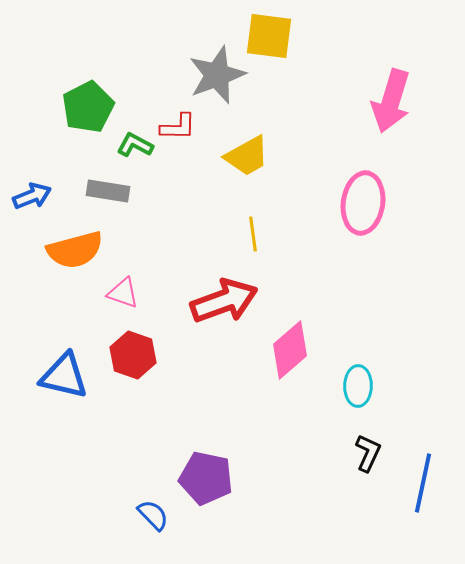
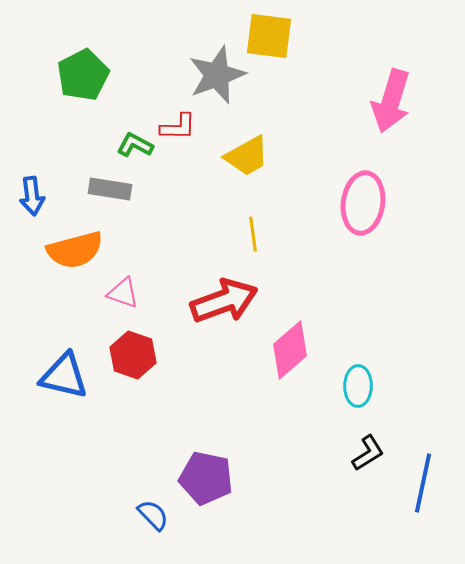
green pentagon: moved 5 px left, 32 px up
gray rectangle: moved 2 px right, 2 px up
blue arrow: rotated 105 degrees clockwise
black L-shape: rotated 33 degrees clockwise
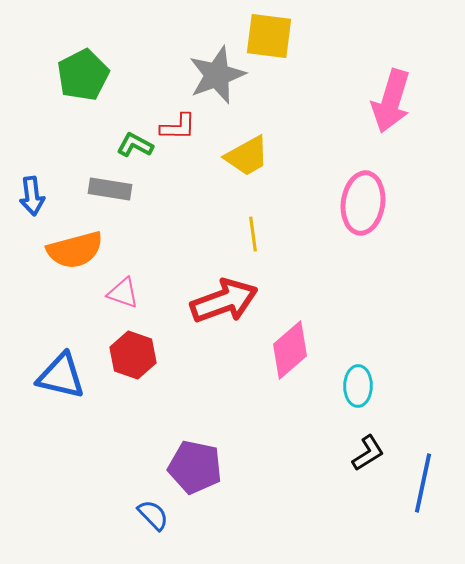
blue triangle: moved 3 px left
purple pentagon: moved 11 px left, 11 px up
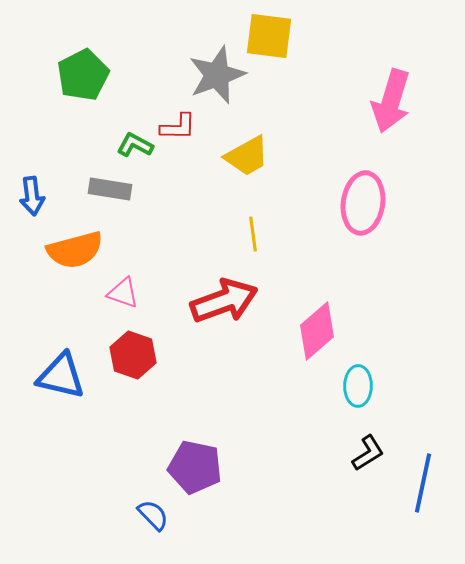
pink diamond: moved 27 px right, 19 px up
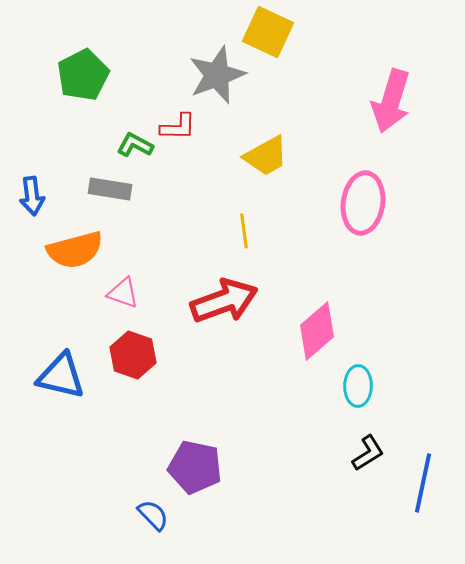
yellow square: moved 1 px left, 4 px up; rotated 18 degrees clockwise
yellow trapezoid: moved 19 px right
yellow line: moved 9 px left, 3 px up
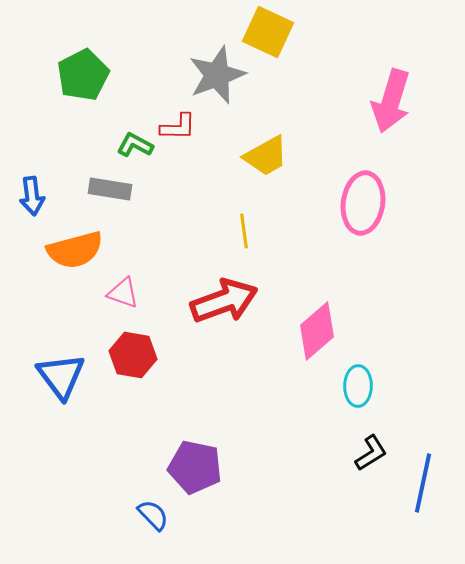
red hexagon: rotated 9 degrees counterclockwise
blue triangle: rotated 40 degrees clockwise
black L-shape: moved 3 px right
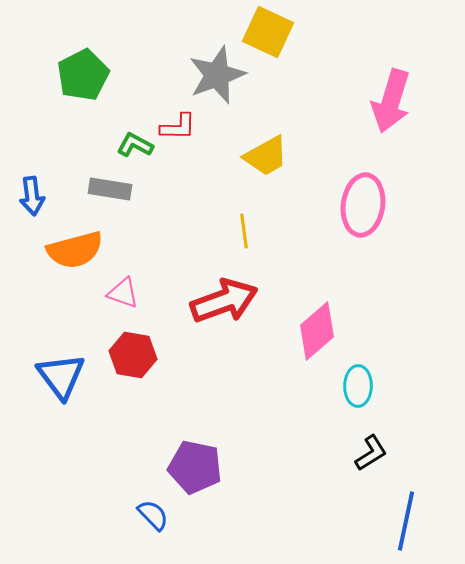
pink ellipse: moved 2 px down
blue line: moved 17 px left, 38 px down
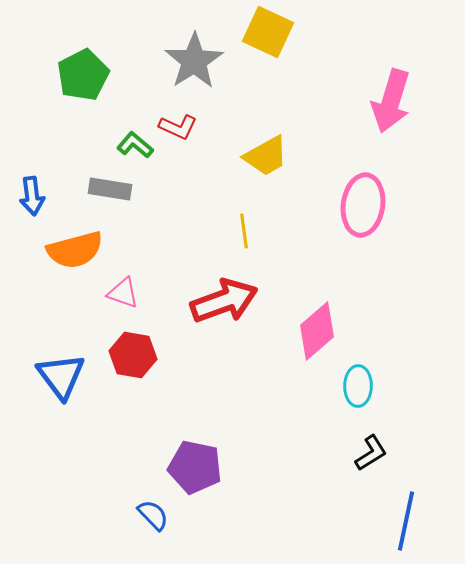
gray star: moved 23 px left, 14 px up; rotated 12 degrees counterclockwise
red L-shape: rotated 24 degrees clockwise
green L-shape: rotated 12 degrees clockwise
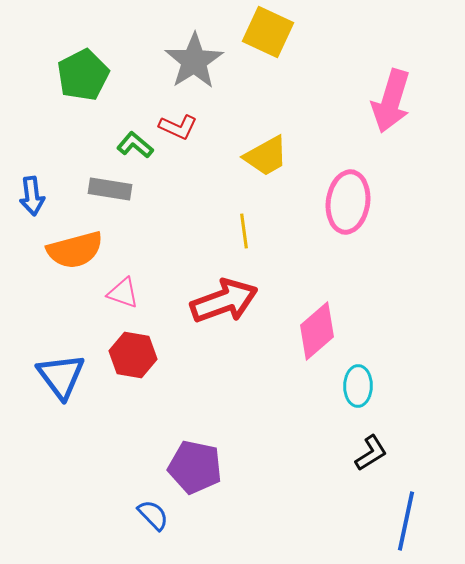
pink ellipse: moved 15 px left, 3 px up
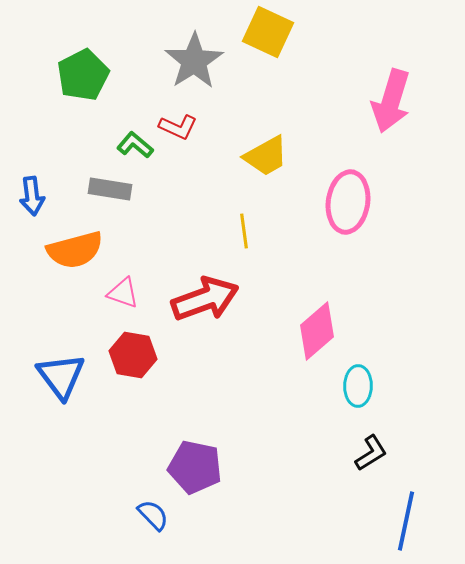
red arrow: moved 19 px left, 2 px up
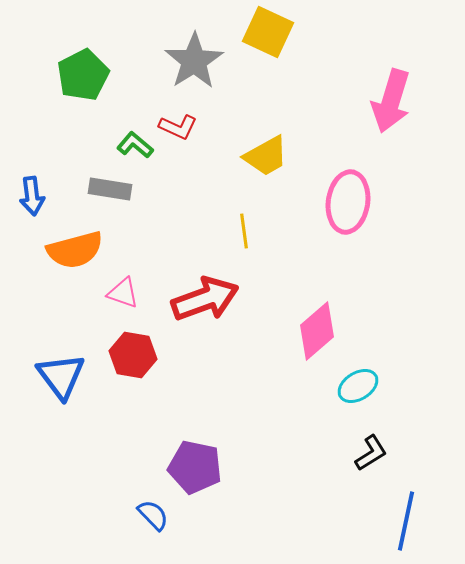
cyan ellipse: rotated 57 degrees clockwise
